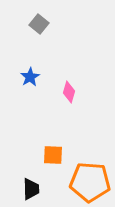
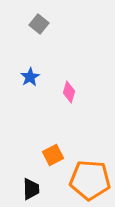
orange square: rotated 30 degrees counterclockwise
orange pentagon: moved 2 px up
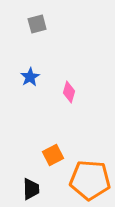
gray square: moved 2 px left; rotated 36 degrees clockwise
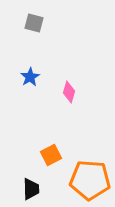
gray square: moved 3 px left, 1 px up; rotated 30 degrees clockwise
orange square: moved 2 px left
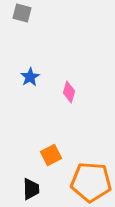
gray square: moved 12 px left, 10 px up
orange pentagon: moved 1 px right, 2 px down
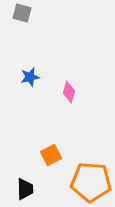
blue star: rotated 18 degrees clockwise
black trapezoid: moved 6 px left
